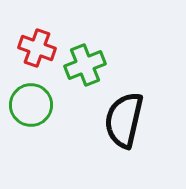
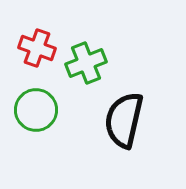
green cross: moved 1 px right, 2 px up
green circle: moved 5 px right, 5 px down
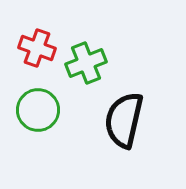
green circle: moved 2 px right
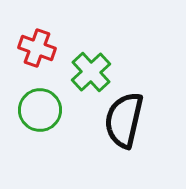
green cross: moved 5 px right, 9 px down; rotated 21 degrees counterclockwise
green circle: moved 2 px right
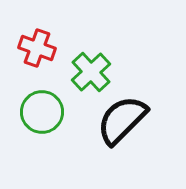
green circle: moved 2 px right, 2 px down
black semicircle: moved 2 px left; rotated 32 degrees clockwise
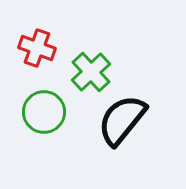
green circle: moved 2 px right
black semicircle: rotated 6 degrees counterclockwise
